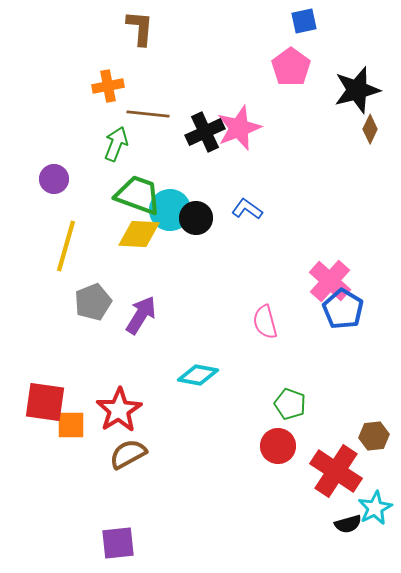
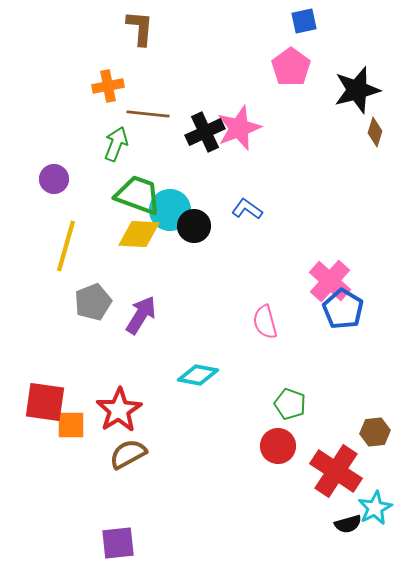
brown diamond: moved 5 px right, 3 px down; rotated 8 degrees counterclockwise
black circle: moved 2 px left, 8 px down
brown hexagon: moved 1 px right, 4 px up
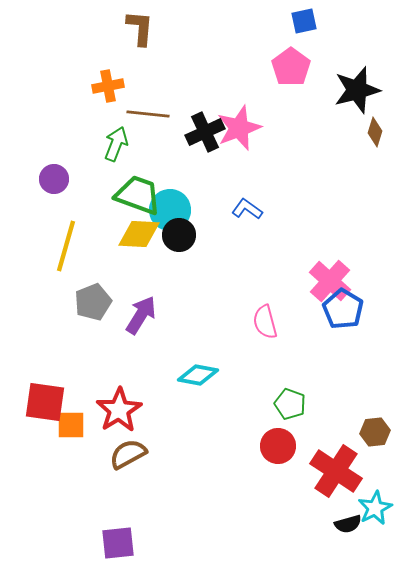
black circle: moved 15 px left, 9 px down
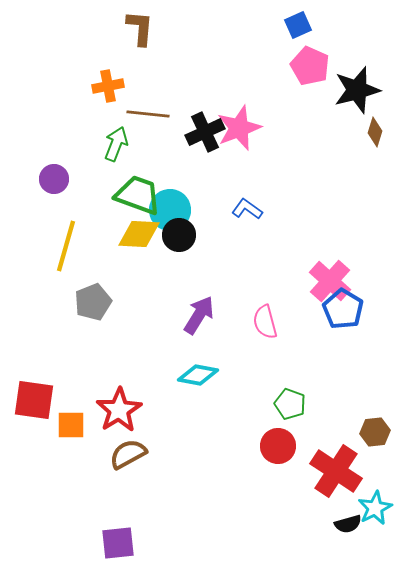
blue square: moved 6 px left, 4 px down; rotated 12 degrees counterclockwise
pink pentagon: moved 19 px right, 1 px up; rotated 12 degrees counterclockwise
purple arrow: moved 58 px right
red square: moved 11 px left, 2 px up
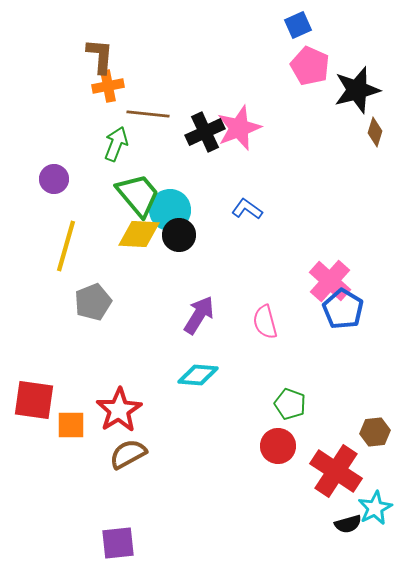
brown L-shape: moved 40 px left, 28 px down
green trapezoid: rotated 30 degrees clockwise
cyan diamond: rotated 6 degrees counterclockwise
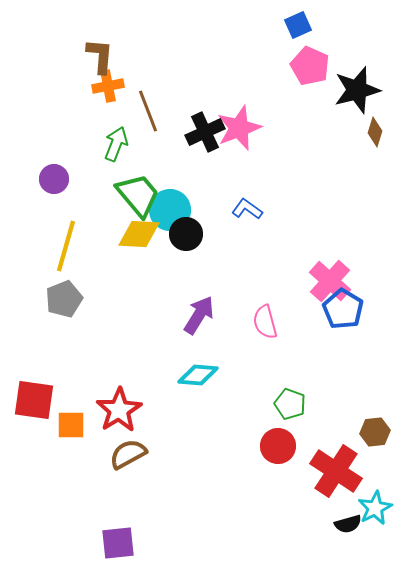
brown line: moved 3 px up; rotated 63 degrees clockwise
black circle: moved 7 px right, 1 px up
gray pentagon: moved 29 px left, 3 px up
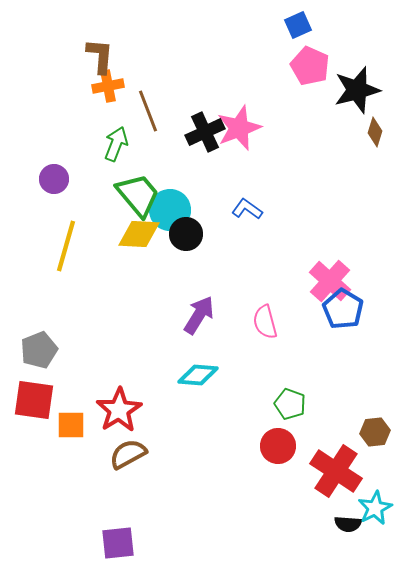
gray pentagon: moved 25 px left, 51 px down
black semicircle: rotated 20 degrees clockwise
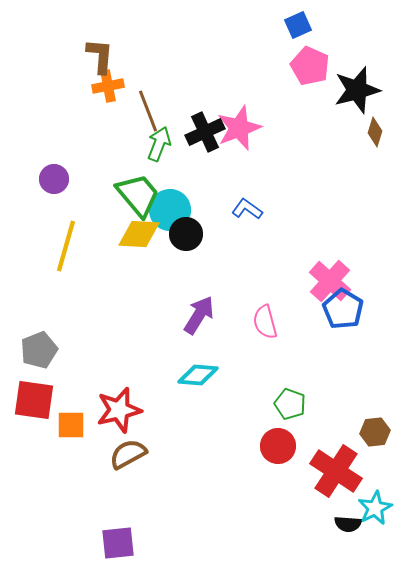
green arrow: moved 43 px right
red star: rotated 18 degrees clockwise
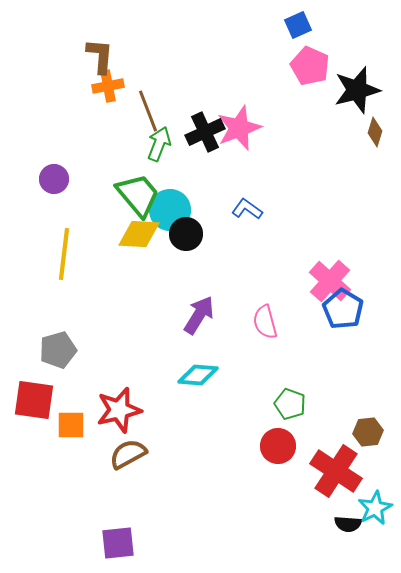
yellow line: moved 2 px left, 8 px down; rotated 9 degrees counterclockwise
gray pentagon: moved 19 px right; rotated 6 degrees clockwise
brown hexagon: moved 7 px left
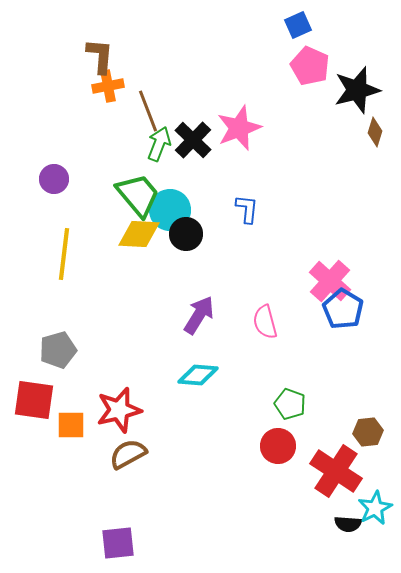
black cross: moved 12 px left, 8 px down; rotated 21 degrees counterclockwise
blue L-shape: rotated 60 degrees clockwise
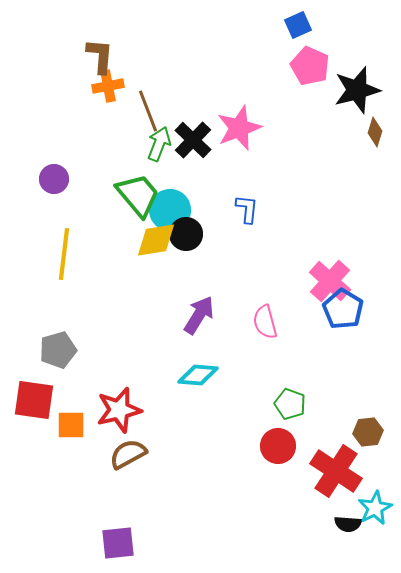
yellow diamond: moved 17 px right, 6 px down; rotated 12 degrees counterclockwise
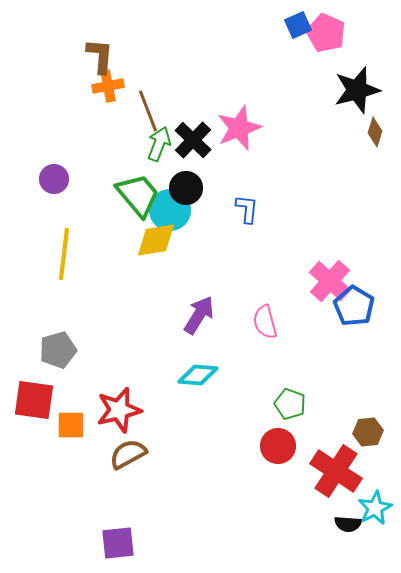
pink pentagon: moved 16 px right, 33 px up
black circle: moved 46 px up
blue pentagon: moved 11 px right, 3 px up
